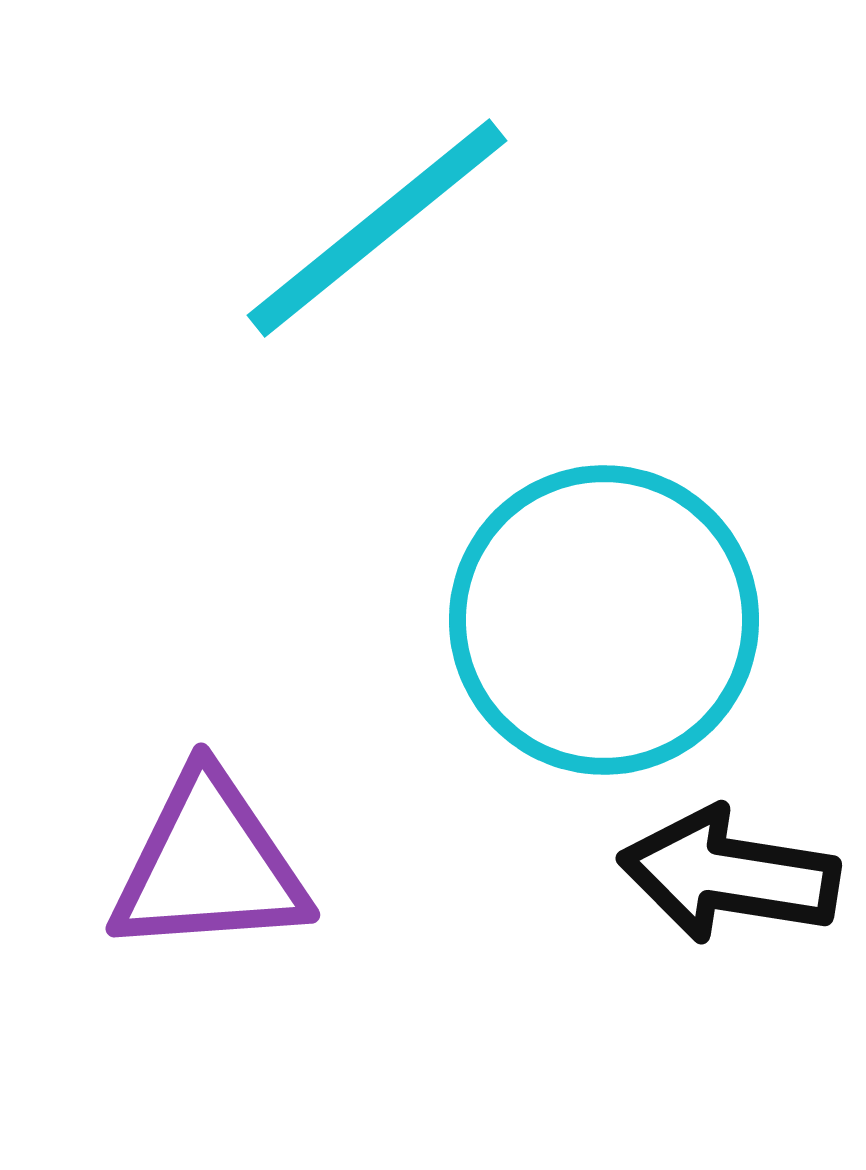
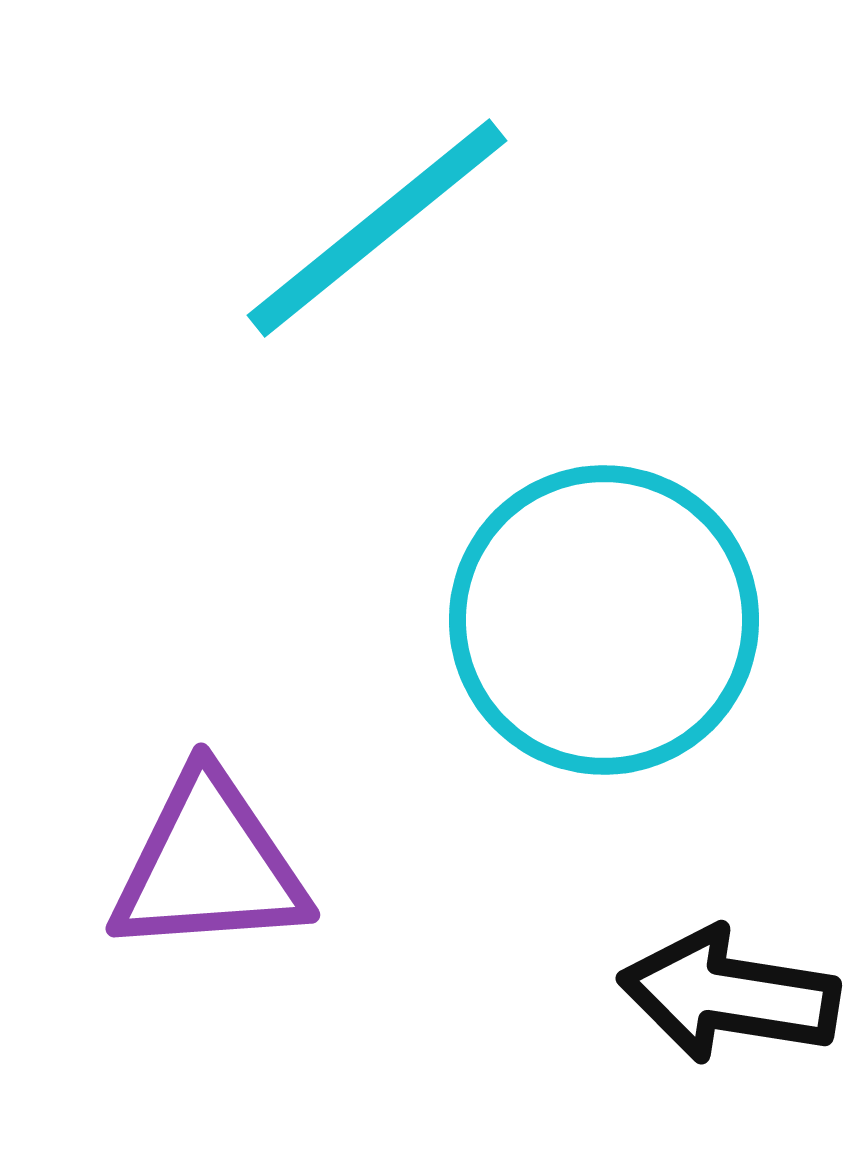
black arrow: moved 120 px down
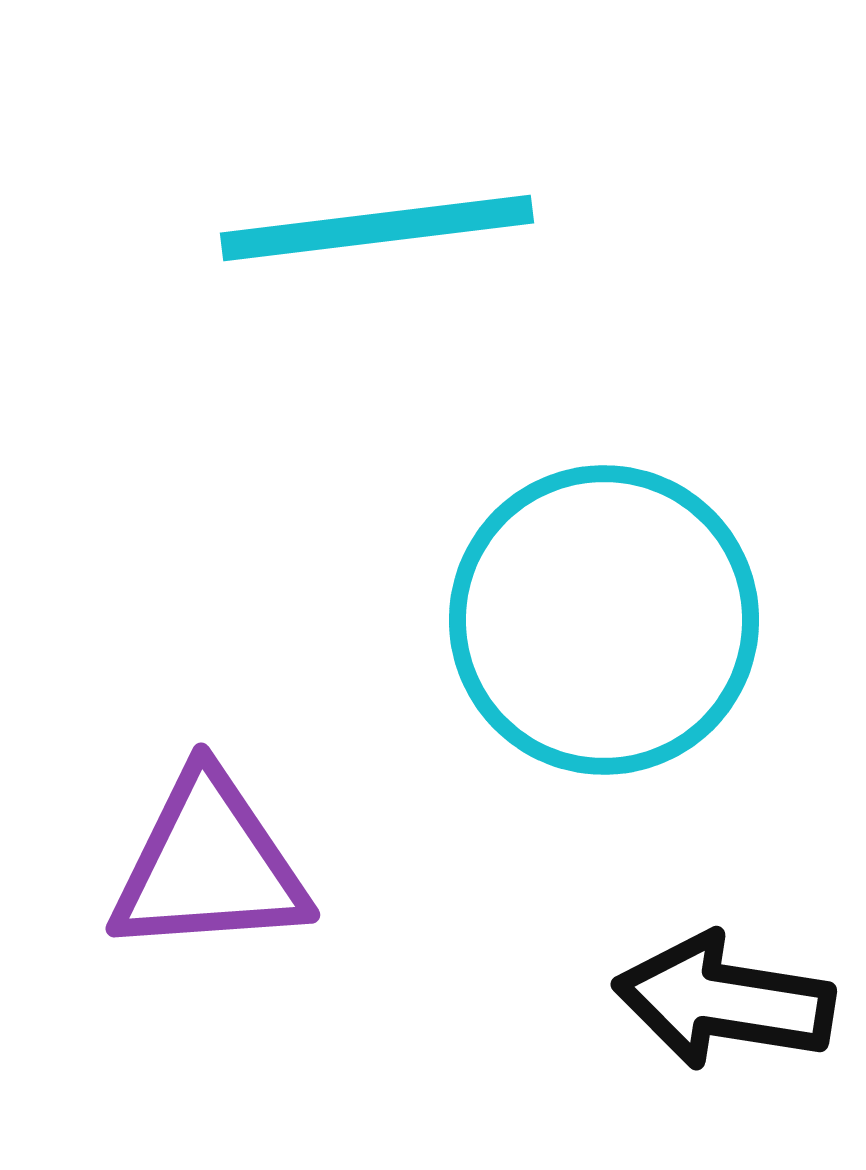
cyan line: rotated 32 degrees clockwise
black arrow: moved 5 px left, 6 px down
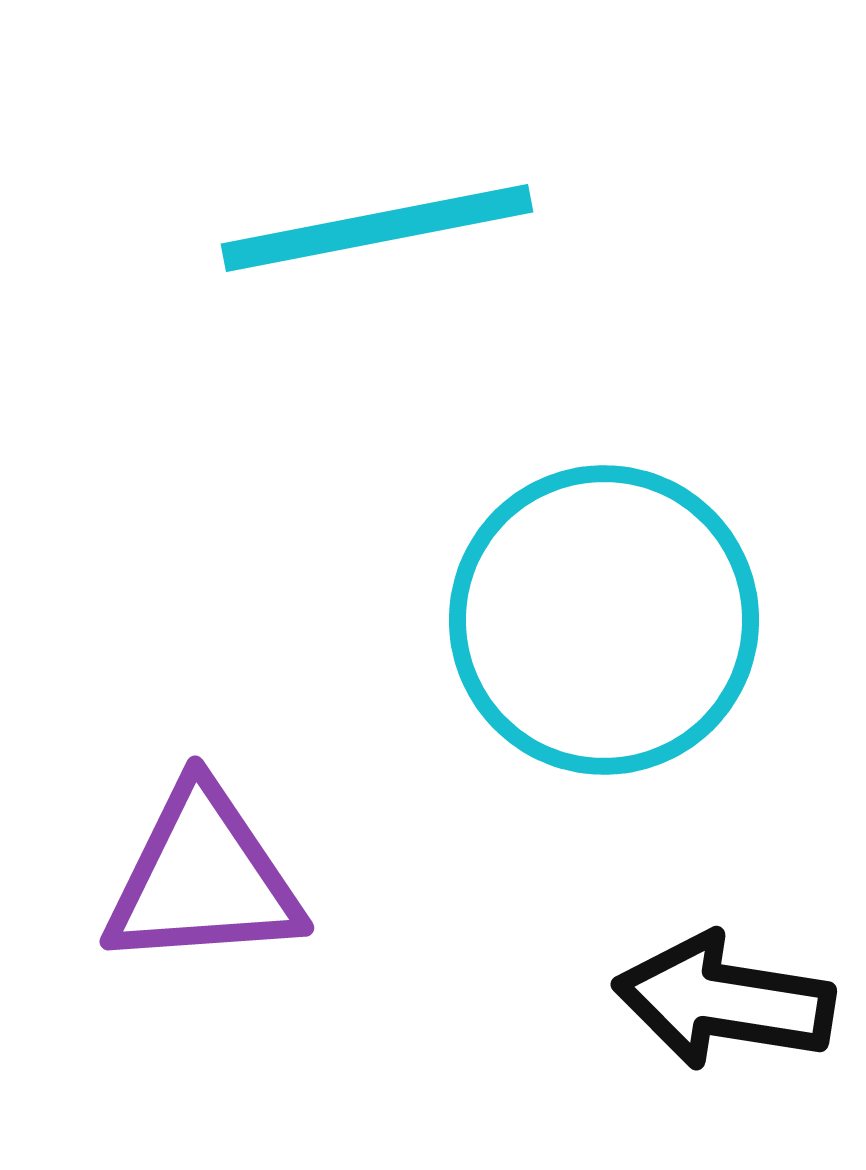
cyan line: rotated 4 degrees counterclockwise
purple triangle: moved 6 px left, 13 px down
